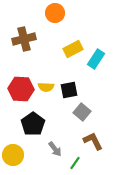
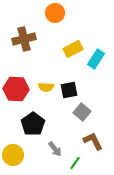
red hexagon: moved 5 px left
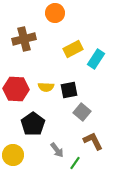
gray arrow: moved 2 px right, 1 px down
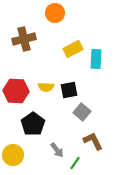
cyan rectangle: rotated 30 degrees counterclockwise
red hexagon: moved 2 px down
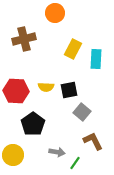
yellow rectangle: rotated 36 degrees counterclockwise
gray arrow: moved 2 px down; rotated 42 degrees counterclockwise
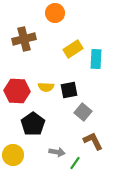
yellow rectangle: rotated 30 degrees clockwise
red hexagon: moved 1 px right
gray square: moved 1 px right
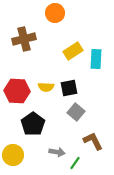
yellow rectangle: moved 2 px down
black square: moved 2 px up
gray square: moved 7 px left
